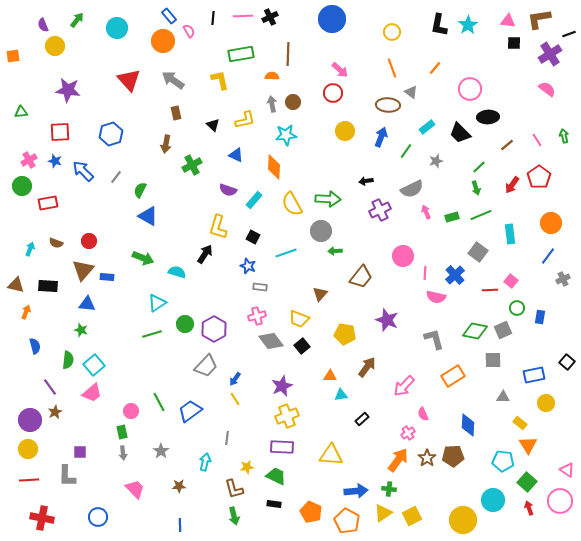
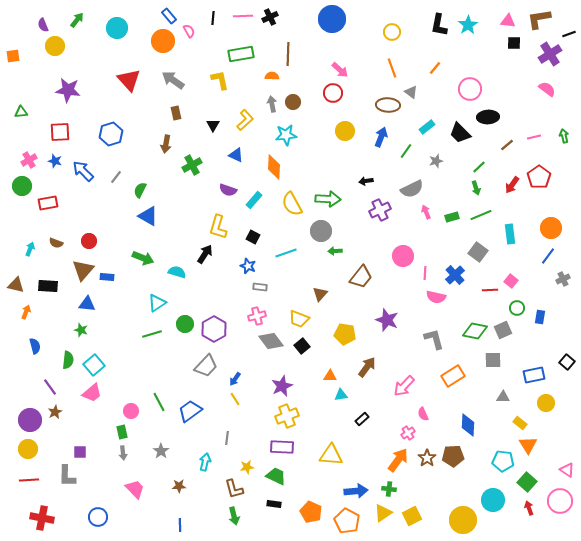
yellow L-shape at (245, 120): rotated 30 degrees counterclockwise
black triangle at (213, 125): rotated 16 degrees clockwise
pink line at (537, 140): moved 3 px left, 3 px up; rotated 72 degrees counterclockwise
orange circle at (551, 223): moved 5 px down
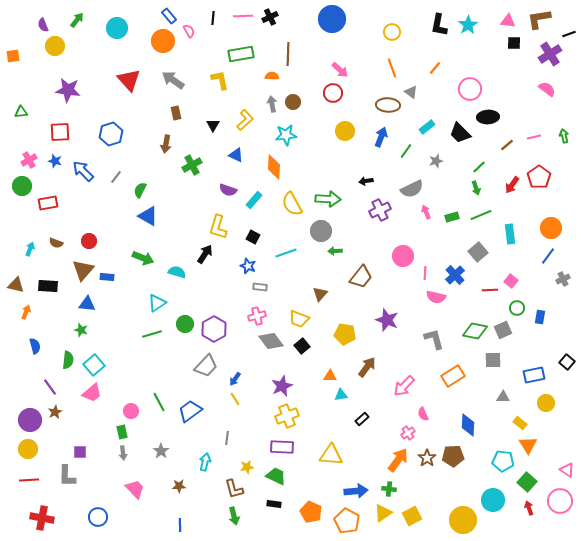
gray square at (478, 252): rotated 12 degrees clockwise
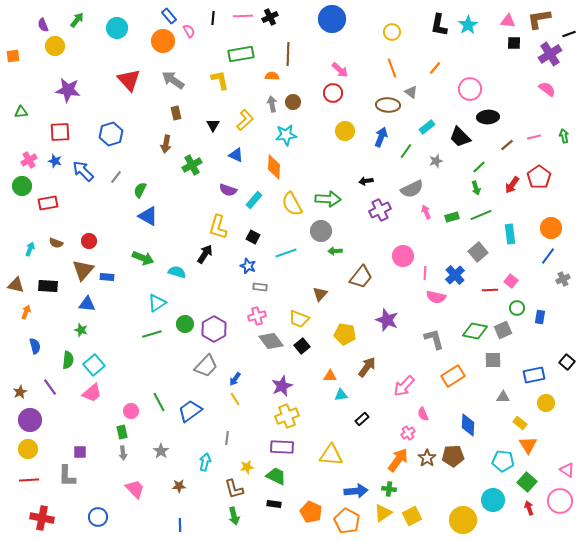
black trapezoid at (460, 133): moved 4 px down
brown star at (55, 412): moved 35 px left, 20 px up
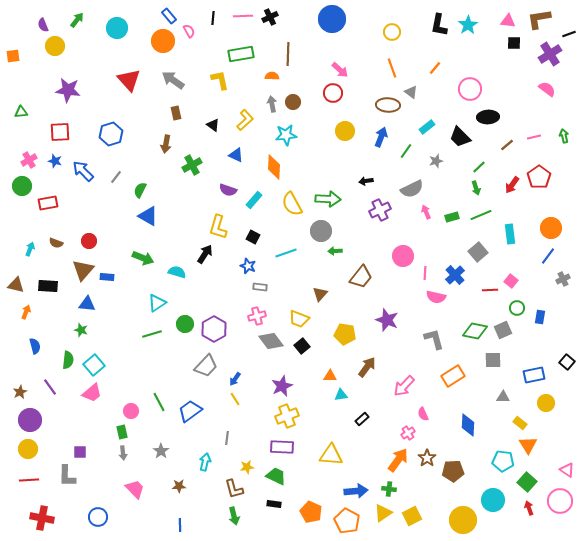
black triangle at (213, 125): rotated 24 degrees counterclockwise
brown pentagon at (453, 456): moved 15 px down
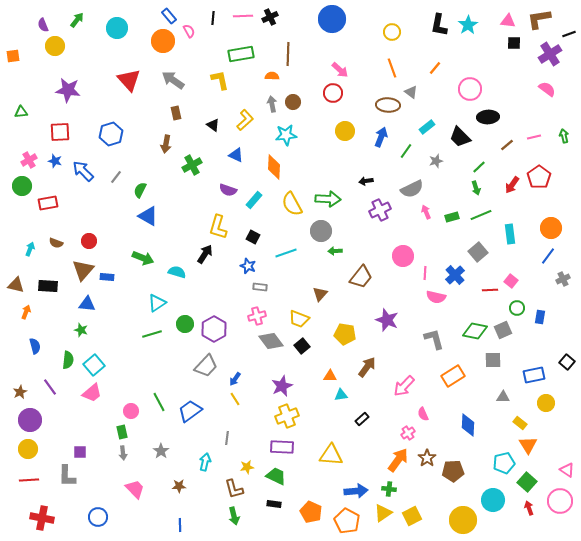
cyan pentagon at (503, 461): moved 1 px right, 2 px down; rotated 20 degrees counterclockwise
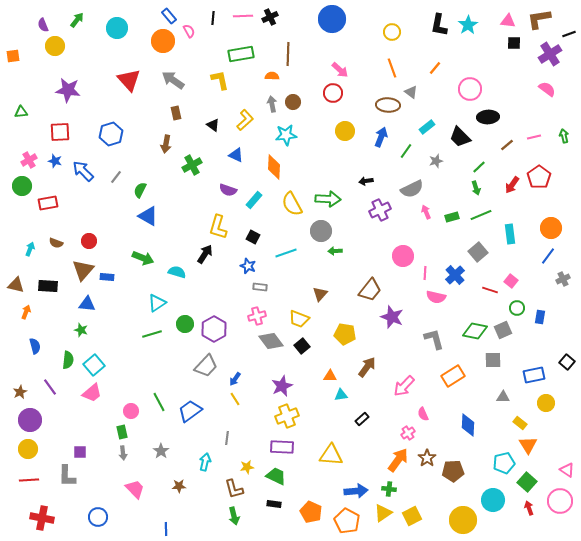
brown trapezoid at (361, 277): moved 9 px right, 13 px down
red line at (490, 290): rotated 21 degrees clockwise
purple star at (387, 320): moved 5 px right, 3 px up
blue line at (180, 525): moved 14 px left, 4 px down
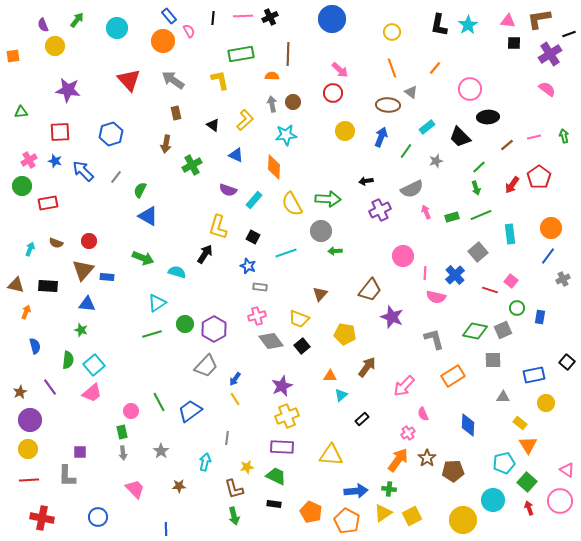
cyan triangle at (341, 395): rotated 32 degrees counterclockwise
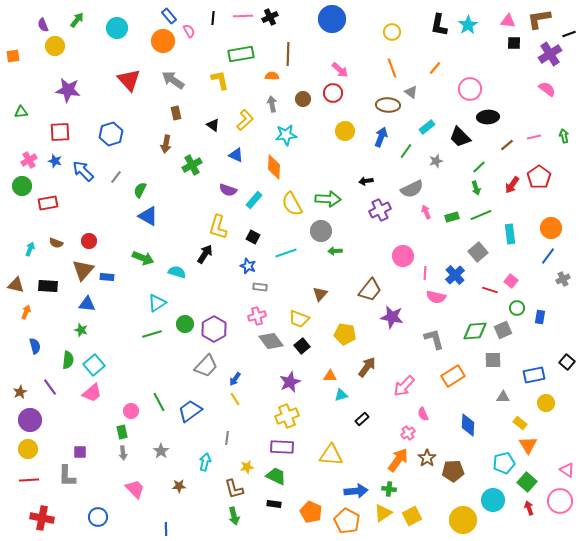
brown circle at (293, 102): moved 10 px right, 3 px up
purple star at (392, 317): rotated 10 degrees counterclockwise
green diamond at (475, 331): rotated 15 degrees counterclockwise
purple star at (282, 386): moved 8 px right, 4 px up
cyan triangle at (341, 395): rotated 24 degrees clockwise
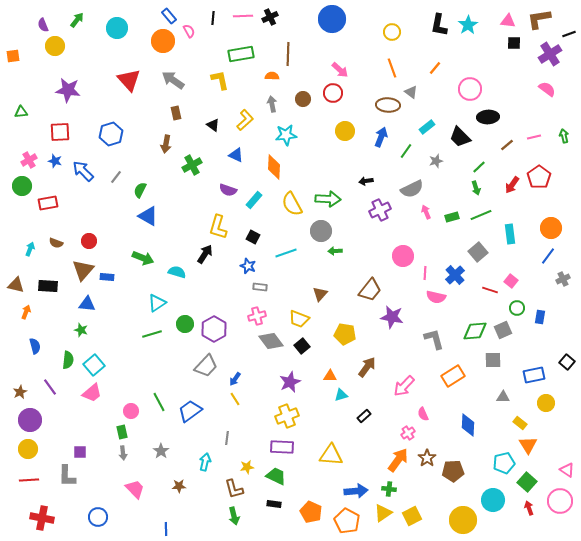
black rectangle at (362, 419): moved 2 px right, 3 px up
